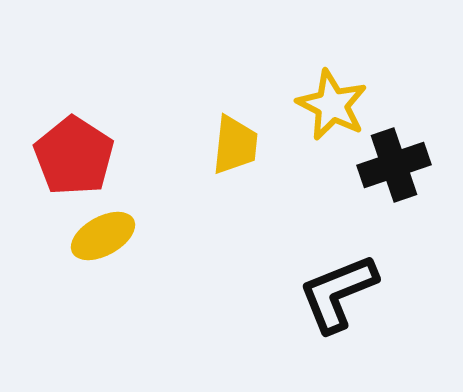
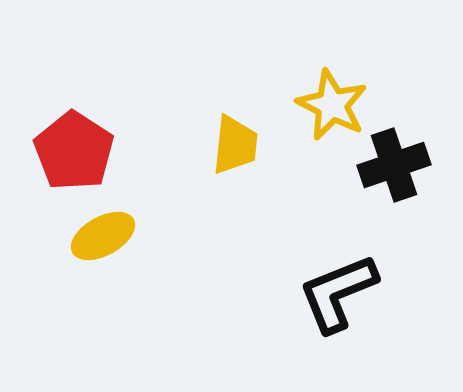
red pentagon: moved 5 px up
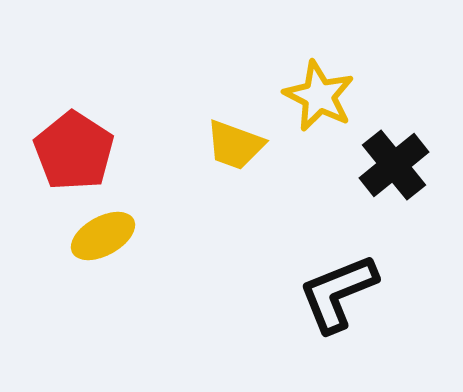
yellow star: moved 13 px left, 9 px up
yellow trapezoid: rotated 104 degrees clockwise
black cross: rotated 20 degrees counterclockwise
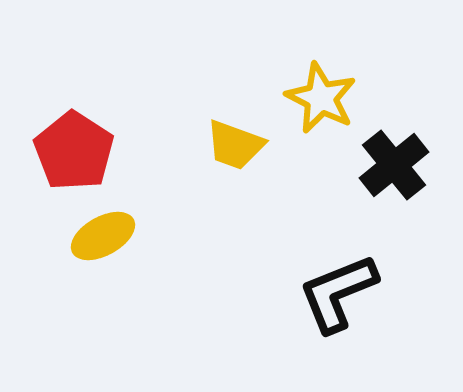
yellow star: moved 2 px right, 2 px down
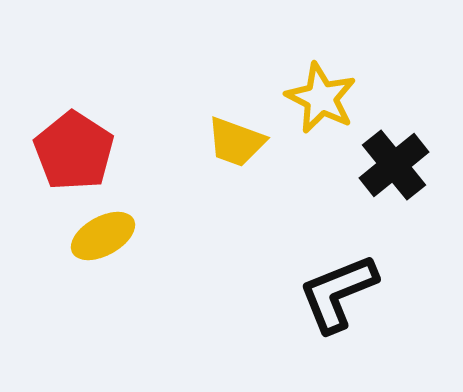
yellow trapezoid: moved 1 px right, 3 px up
